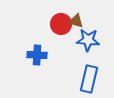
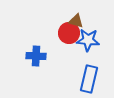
red circle: moved 8 px right, 9 px down
blue cross: moved 1 px left, 1 px down
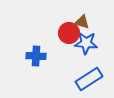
brown triangle: moved 6 px right, 1 px down
blue star: moved 2 px left, 3 px down
blue rectangle: rotated 44 degrees clockwise
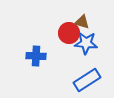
blue rectangle: moved 2 px left, 1 px down
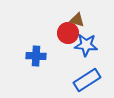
brown triangle: moved 5 px left, 2 px up
red circle: moved 1 px left
blue star: moved 2 px down
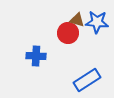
blue star: moved 11 px right, 23 px up
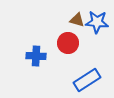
red circle: moved 10 px down
